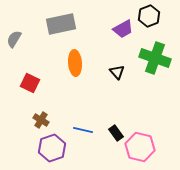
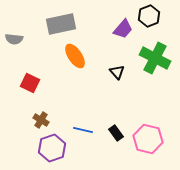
purple trapezoid: rotated 20 degrees counterclockwise
gray semicircle: rotated 114 degrees counterclockwise
green cross: rotated 8 degrees clockwise
orange ellipse: moved 7 px up; rotated 30 degrees counterclockwise
pink hexagon: moved 8 px right, 8 px up
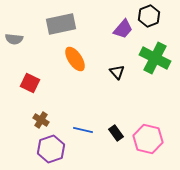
orange ellipse: moved 3 px down
purple hexagon: moved 1 px left, 1 px down
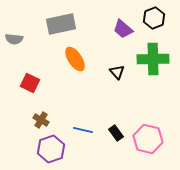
black hexagon: moved 5 px right, 2 px down
purple trapezoid: rotated 90 degrees clockwise
green cross: moved 2 px left, 1 px down; rotated 28 degrees counterclockwise
